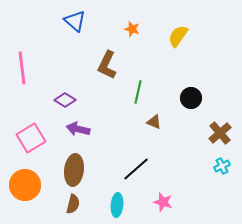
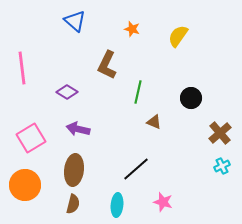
purple diamond: moved 2 px right, 8 px up
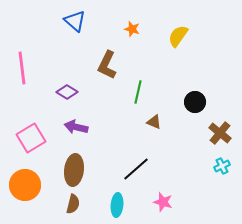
black circle: moved 4 px right, 4 px down
purple arrow: moved 2 px left, 2 px up
brown cross: rotated 10 degrees counterclockwise
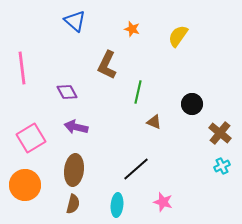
purple diamond: rotated 30 degrees clockwise
black circle: moved 3 px left, 2 px down
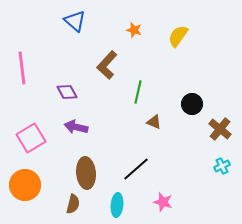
orange star: moved 2 px right, 1 px down
brown L-shape: rotated 16 degrees clockwise
brown cross: moved 4 px up
brown ellipse: moved 12 px right, 3 px down; rotated 12 degrees counterclockwise
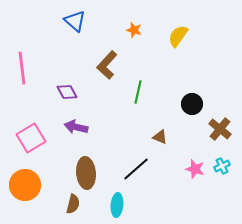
brown triangle: moved 6 px right, 15 px down
pink star: moved 32 px right, 33 px up
